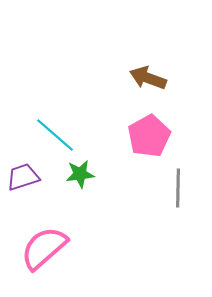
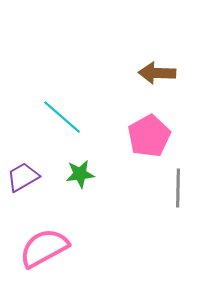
brown arrow: moved 9 px right, 5 px up; rotated 18 degrees counterclockwise
cyan line: moved 7 px right, 18 px up
purple trapezoid: rotated 12 degrees counterclockwise
pink semicircle: rotated 12 degrees clockwise
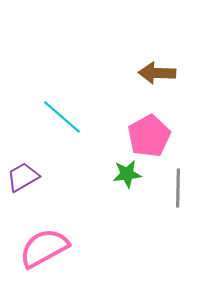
green star: moved 47 px right
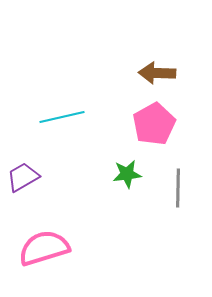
cyan line: rotated 54 degrees counterclockwise
pink pentagon: moved 5 px right, 12 px up
pink semicircle: rotated 12 degrees clockwise
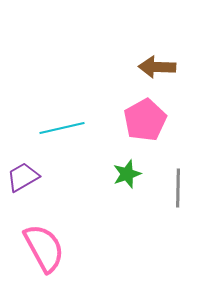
brown arrow: moved 6 px up
cyan line: moved 11 px down
pink pentagon: moved 9 px left, 4 px up
green star: rotated 12 degrees counterclockwise
pink semicircle: rotated 78 degrees clockwise
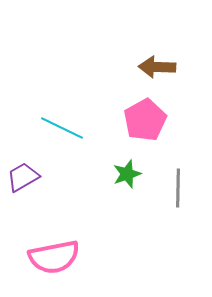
cyan line: rotated 39 degrees clockwise
pink semicircle: moved 10 px right, 9 px down; rotated 108 degrees clockwise
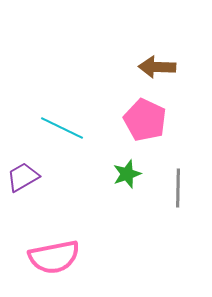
pink pentagon: rotated 18 degrees counterclockwise
